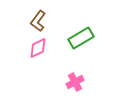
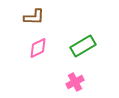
brown L-shape: moved 4 px left, 4 px up; rotated 125 degrees counterclockwise
green rectangle: moved 2 px right, 8 px down
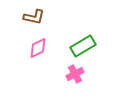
brown L-shape: rotated 10 degrees clockwise
pink cross: moved 8 px up
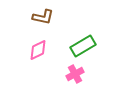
brown L-shape: moved 9 px right
pink diamond: moved 2 px down
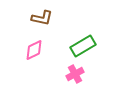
brown L-shape: moved 1 px left, 1 px down
pink diamond: moved 4 px left
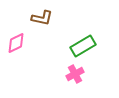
pink diamond: moved 18 px left, 7 px up
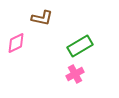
green rectangle: moved 3 px left
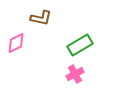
brown L-shape: moved 1 px left
green rectangle: moved 1 px up
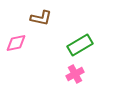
pink diamond: rotated 15 degrees clockwise
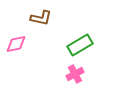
pink diamond: moved 1 px down
